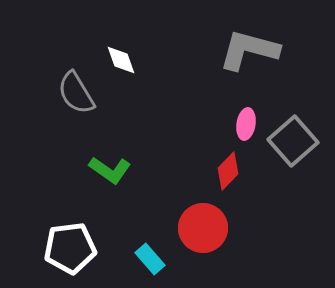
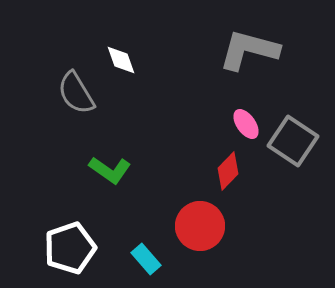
pink ellipse: rotated 44 degrees counterclockwise
gray square: rotated 15 degrees counterclockwise
red circle: moved 3 px left, 2 px up
white pentagon: rotated 12 degrees counterclockwise
cyan rectangle: moved 4 px left
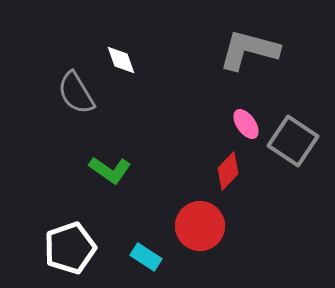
cyan rectangle: moved 2 px up; rotated 16 degrees counterclockwise
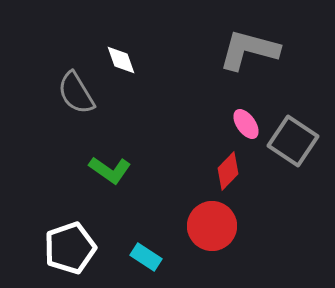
red circle: moved 12 px right
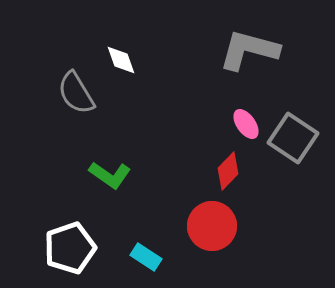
gray square: moved 3 px up
green L-shape: moved 5 px down
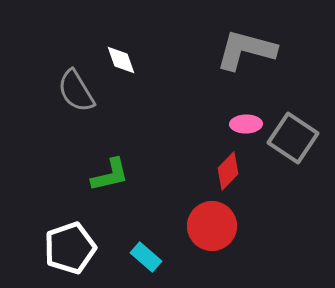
gray L-shape: moved 3 px left
gray semicircle: moved 2 px up
pink ellipse: rotated 56 degrees counterclockwise
green L-shape: rotated 48 degrees counterclockwise
cyan rectangle: rotated 8 degrees clockwise
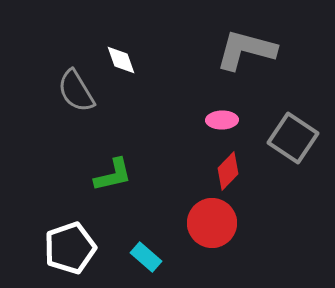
pink ellipse: moved 24 px left, 4 px up
green L-shape: moved 3 px right
red circle: moved 3 px up
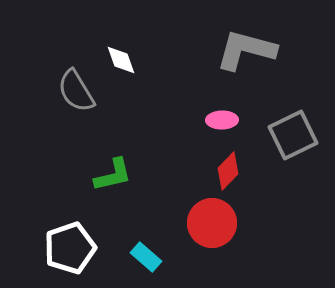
gray square: moved 3 px up; rotated 30 degrees clockwise
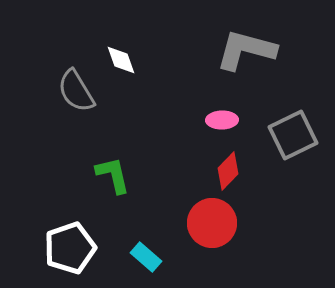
green L-shape: rotated 90 degrees counterclockwise
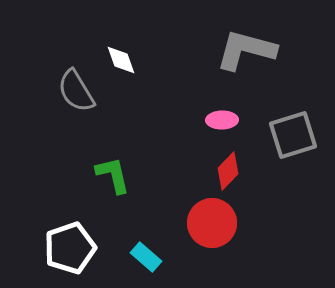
gray square: rotated 9 degrees clockwise
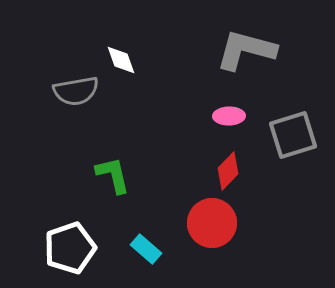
gray semicircle: rotated 69 degrees counterclockwise
pink ellipse: moved 7 px right, 4 px up
cyan rectangle: moved 8 px up
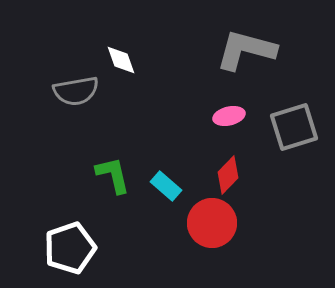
pink ellipse: rotated 12 degrees counterclockwise
gray square: moved 1 px right, 8 px up
red diamond: moved 4 px down
cyan rectangle: moved 20 px right, 63 px up
